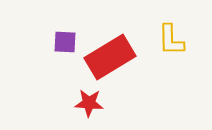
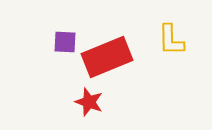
red rectangle: moved 3 px left; rotated 9 degrees clockwise
red star: moved 1 px up; rotated 16 degrees clockwise
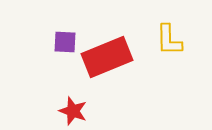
yellow L-shape: moved 2 px left
red star: moved 16 px left, 9 px down
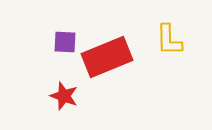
red star: moved 9 px left, 15 px up
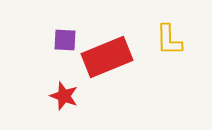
purple square: moved 2 px up
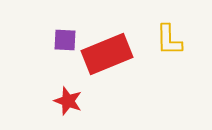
red rectangle: moved 3 px up
red star: moved 4 px right, 5 px down
